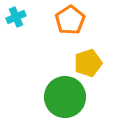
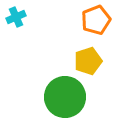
orange pentagon: moved 26 px right; rotated 12 degrees clockwise
yellow pentagon: moved 2 px up
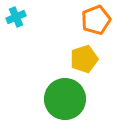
yellow pentagon: moved 4 px left, 2 px up
green circle: moved 2 px down
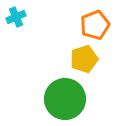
orange pentagon: moved 1 px left, 5 px down
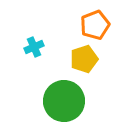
cyan cross: moved 18 px right, 30 px down
green circle: moved 1 px left, 2 px down
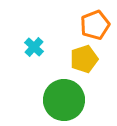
cyan cross: rotated 24 degrees counterclockwise
green circle: moved 1 px up
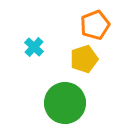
green circle: moved 1 px right, 3 px down
